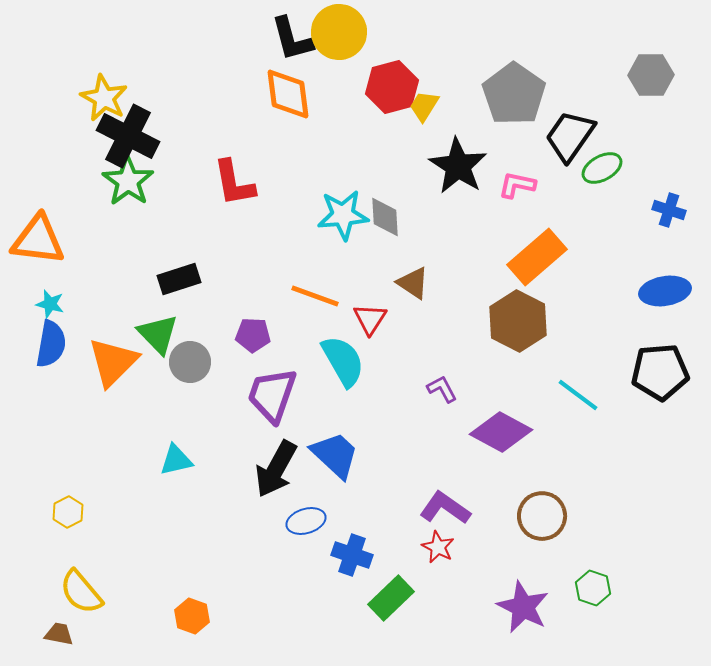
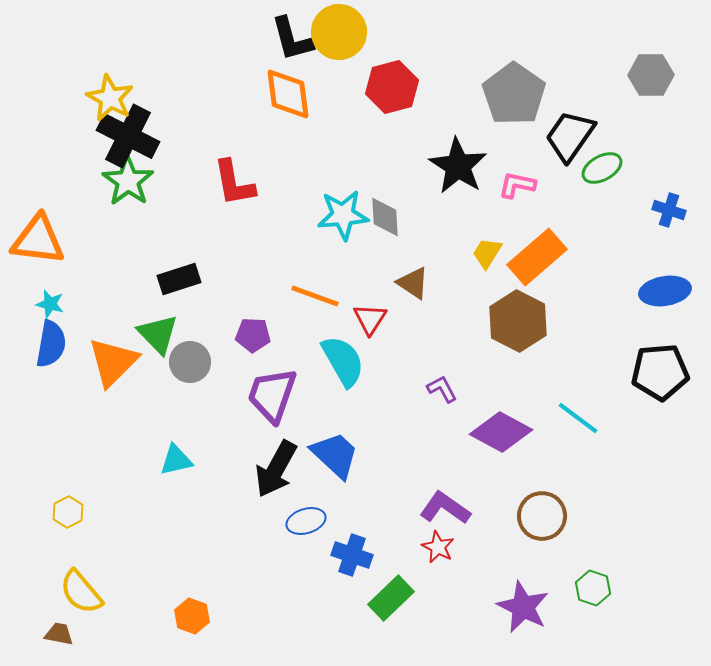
yellow star at (104, 98): moved 6 px right
yellow trapezoid at (424, 106): moved 63 px right, 147 px down
cyan line at (578, 395): moved 23 px down
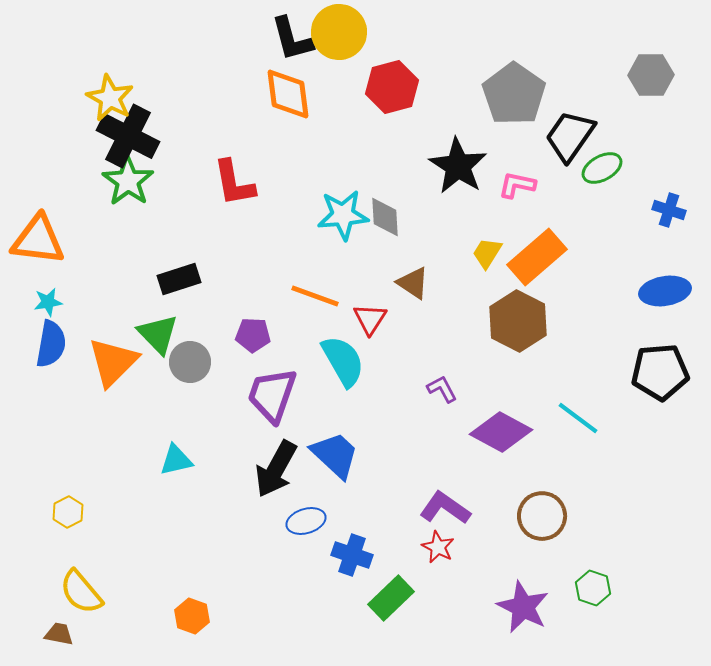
cyan star at (50, 304): moved 2 px left, 2 px up; rotated 24 degrees counterclockwise
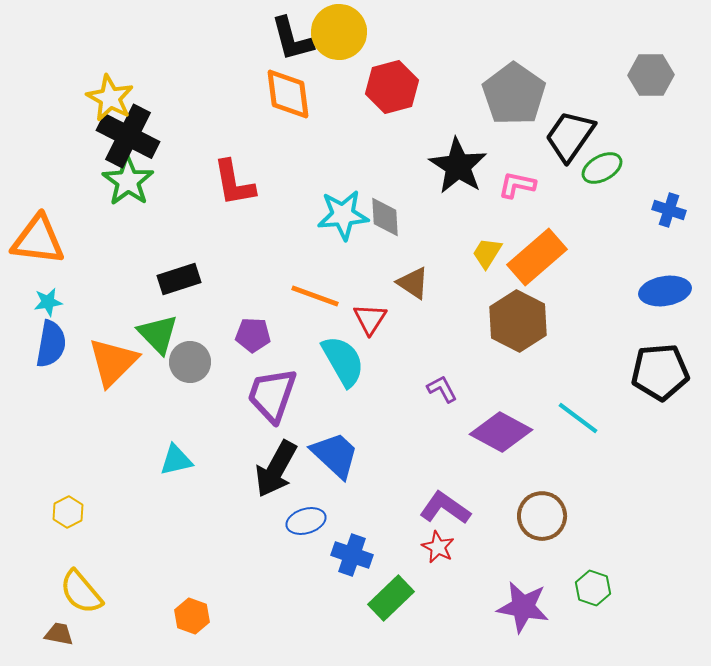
purple star at (523, 607): rotated 16 degrees counterclockwise
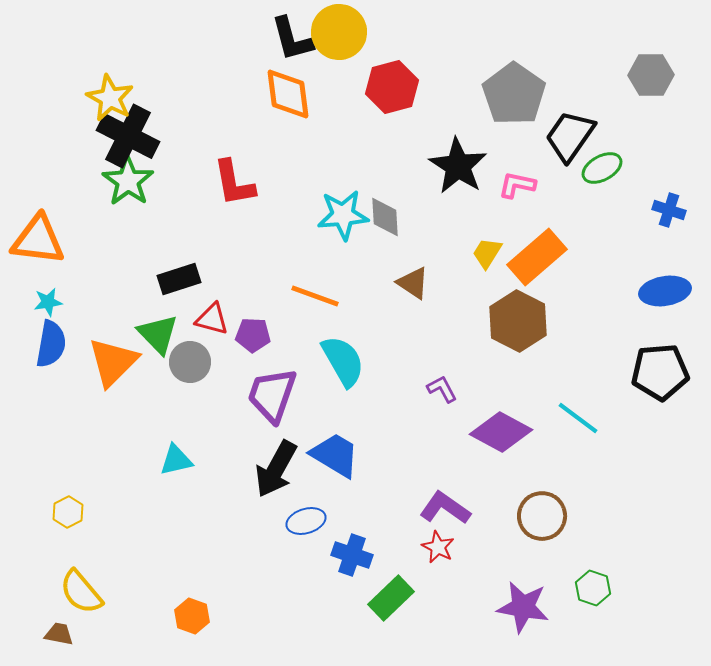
red triangle at (370, 319): moved 158 px left; rotated 48 degrees counterclockwise
blue trapezoid at (335, 455): rotated 12 degrees counterclockwise
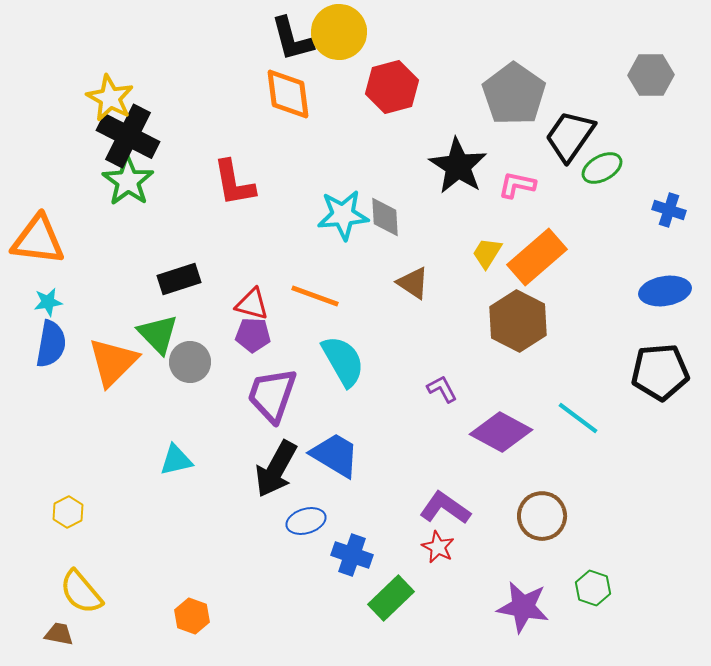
red triangle at (212, 319): moved 40 px right, 15 px up
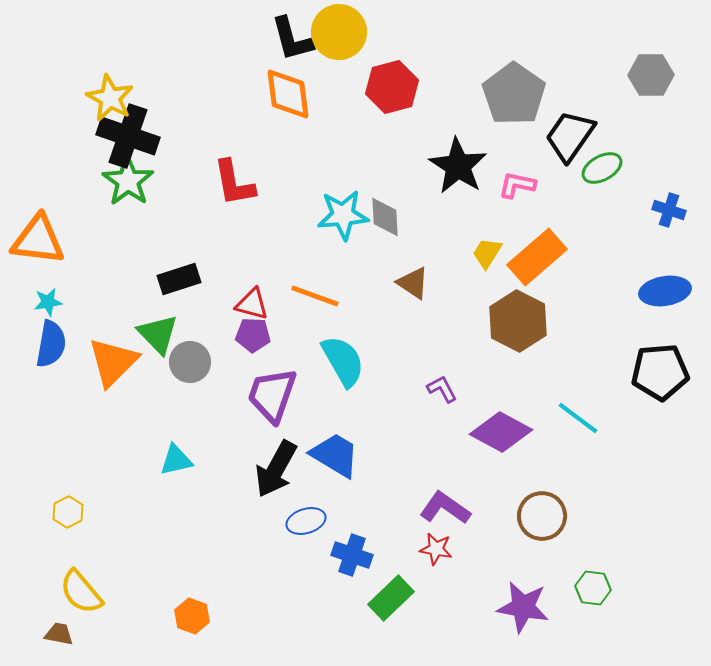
black cross at (128, 136): rotated 8 degrees counterclockwise
red star at (438, 547): moved 2 px left, 2 px down; rotated 16 degrees counterclockwise
green hexagon at (593, 588): rotated 12 degrees counterclockwise
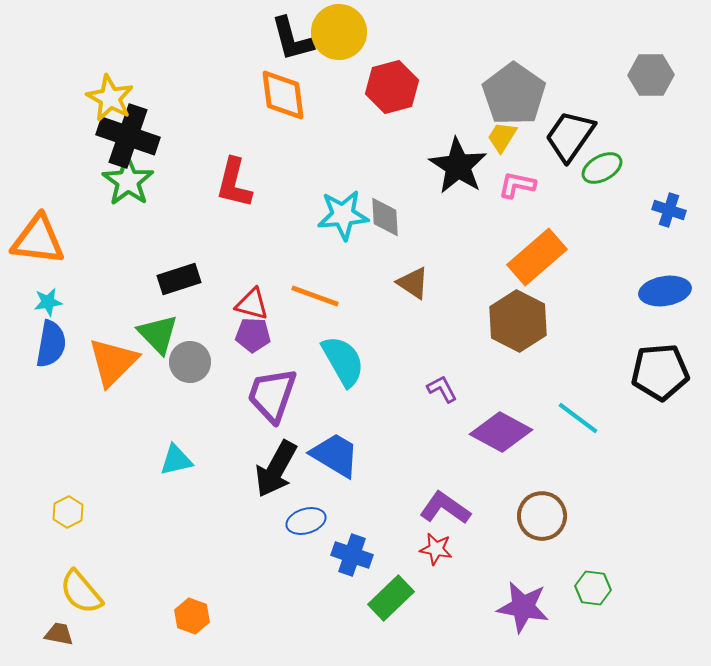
orange diamond at (288, 94): moved 5 px left, 1 px down
red L-shape at (234, 183): rotated 24 degrees clockwise
yellow trapezoid at (487, 253): moved 15 px right, 116 px up
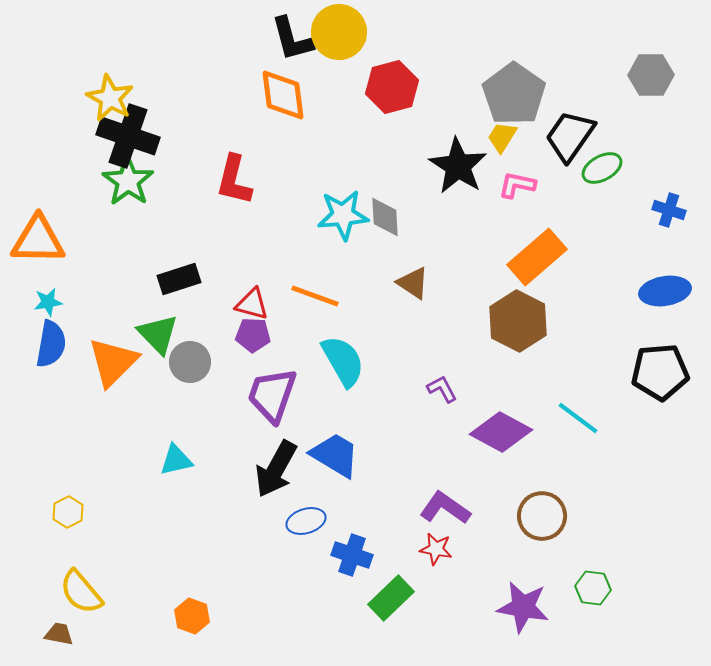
red L-shape at (234, 183): moved 3 px up
orange triangle at (38, 240): rotated 6 degrees counterclockwise
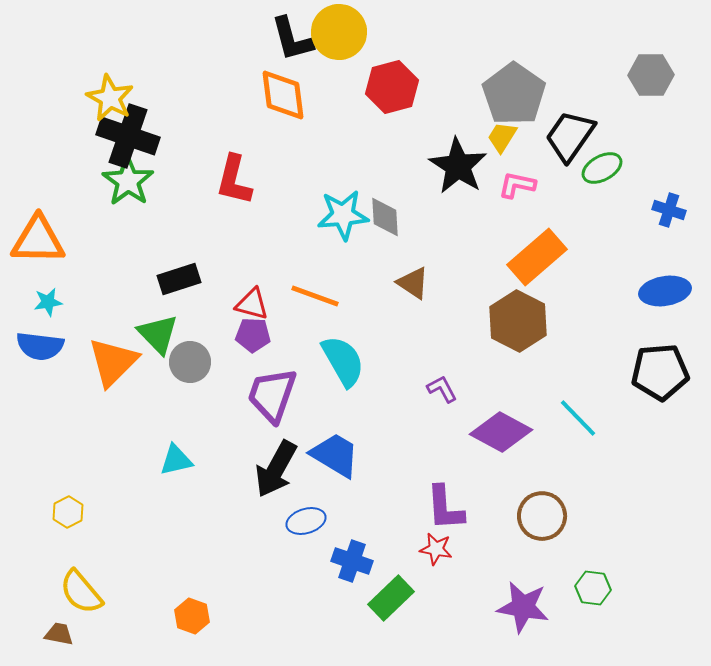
blue semicircle at (51, 344): moved 11 px left, 2 px down; rotated 87 degrees clockwise
cyan line at (578, 418): rotated 9 degrees clockwise
purple L-shape at (445, 508): rotated 129 degrees counterclockwise
blue cross at (352, 555): moved 6 px down
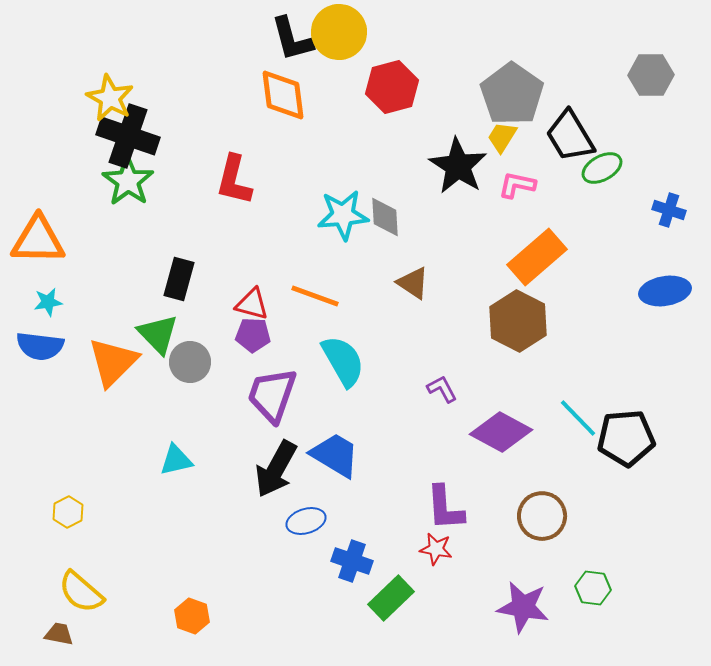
gray pentagon at (514, 94): moved 2 px left
black trapezoid at (570, 136): rotated 66 degrees counterclockwise
black rectangle at (179, 279): rotated 57 degrees counterclockwise
black pentagon at (660, 372): moved 34 px left, 66 px down
yellow semicircle at (81, 592): rotated 9 degrees counterclockwise
